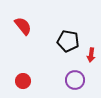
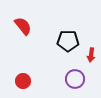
black pentagon: rotated 10 degrees counterclockwise
purple circle: moved 1 px up
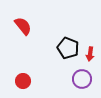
black pentagon: moved 7 px down; rotated 20 degrees clockwise
red arrow: moved 1 px left, 1 px up
purple circle: moved 7 px right
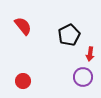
black pentagon: moved 1 px right, 13 px up; rotated 25 degrees clockwise
purple circle: moved 1 px right, 2 px up
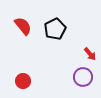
black pentagon: moved 14 px left, 6 px up
red arrow: rotated 48 degrees counterclockwise
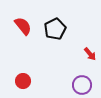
purple circle: moved 1 px left, 8 px down
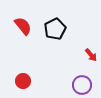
red arrow: moved 1 px right, 1 px down
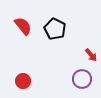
black pentagon: rotated 20 degrees counterclockwise
purple circle: moved 6 px up
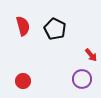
red semicircle: rotated 24 degrees clockwise
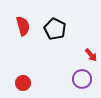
red circle: moved 2 px down
